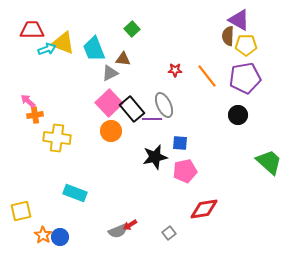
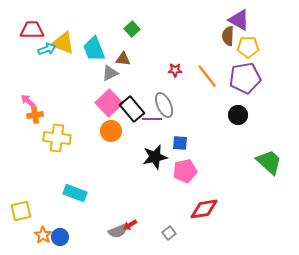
yellow pentagon: moved 2 px right, 2 px down
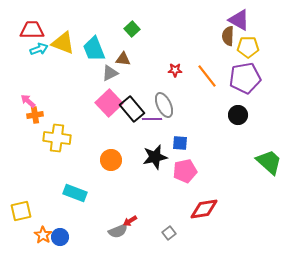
cyan arrow: moved 8 px left
orange circle: moved 29 px down
red arrow: moved 4 px up
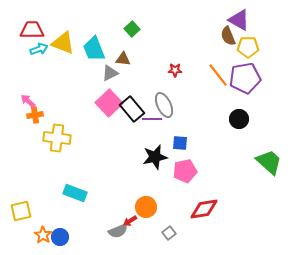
brown semicircle: rotated 24 degrees counterclockwise
orange line: moved 11 px right, 1 px up
black circle: moved 1 px right, 4 px down
orange circle: moved 35 px right, 47 px down
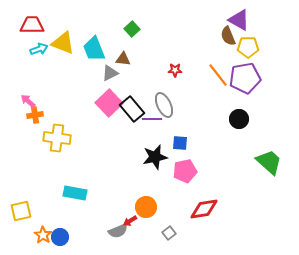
red trapezoid: moved 5 px up
cyan rectangle: rotated 10 degrees counterclockwise
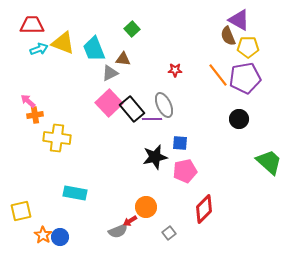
red diamond: rotated 36 degrees counterclockwise
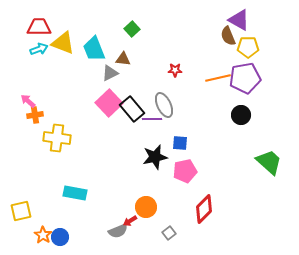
red trapezoid: moved 7 px right, 2 px down
orange line: moved 3 px down; rotated 65 degrees counterclockwise
black circle: moved 2 px right, 4 px up
